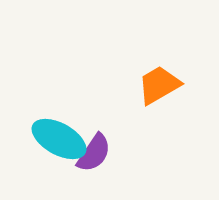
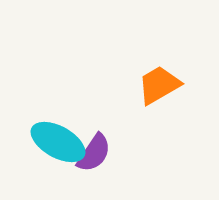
cyan ellipse: moved 1 px left, 3 px down
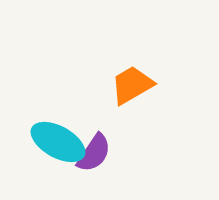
orange trapezoid: moved 27 px left
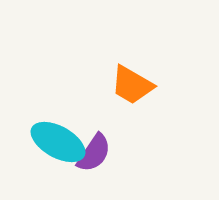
orange trapezoid: rotated 120 degrees counterclockwise
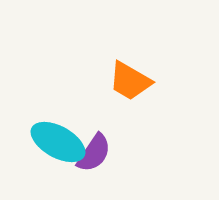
orange trapezoid: moved 2 px left, 4 px up
